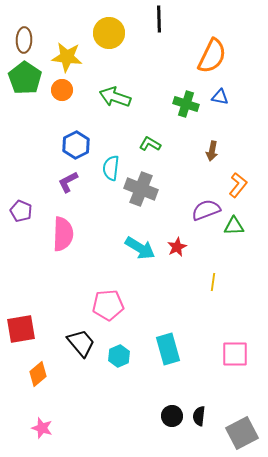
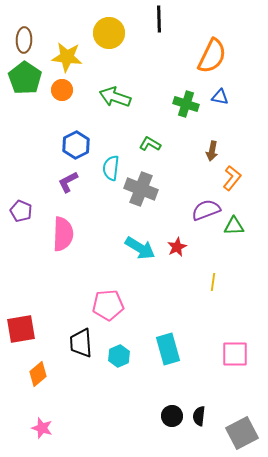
orange L-shape: moved 6 px left, 7 px up
black trapezoid: rotated 144 degrees counterclockwise
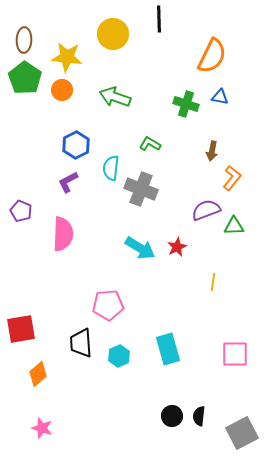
yellow circle: moved 4 px right, 1 px down
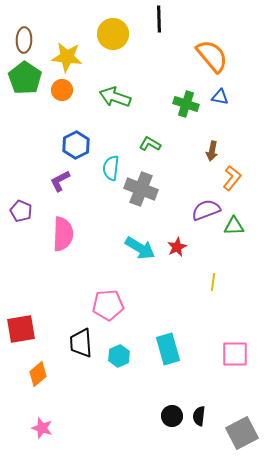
orange semicircle: rotated 66 degrees counterclockwise
purple L-shape: moved 8 px left, 1 px up
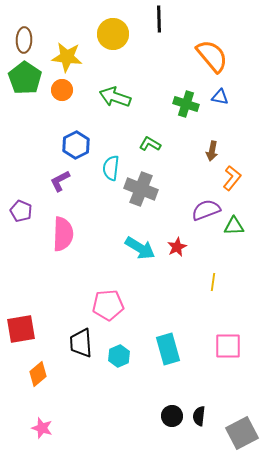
pink square: moved 7 px left, 8 px up
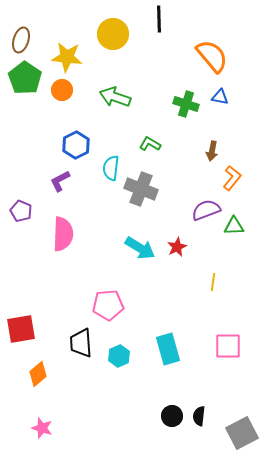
brown ellipse: moved 3 px left; rotated 15 degrees clockwise
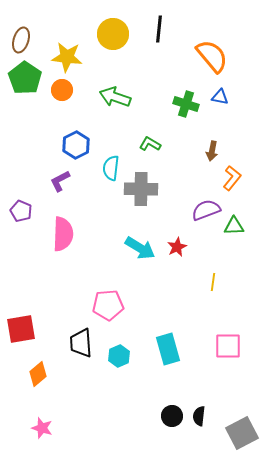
black line: moved 10 px down; rotated 8 degrees clockwise
gray cross: rotated 20 degrees counterclockwise
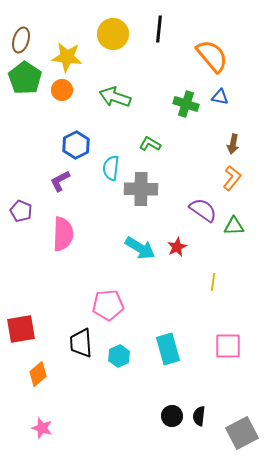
brown arrow: moved 21 px right, 7 px up
purple semicircle: moved 3 px left; rotated 56 degrees clockwise
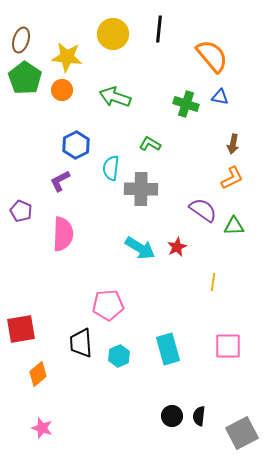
orange L-shape: rotated 25 degrees clockwise
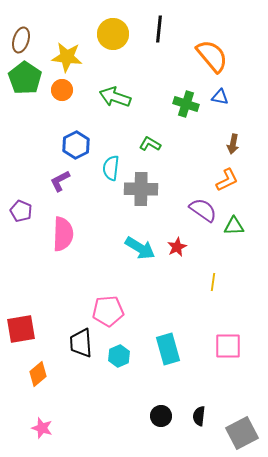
orange L-shape: moved 5 px left, 2 px down
pink pentagon: moved 6 px down
black circle: moved 11 px left
